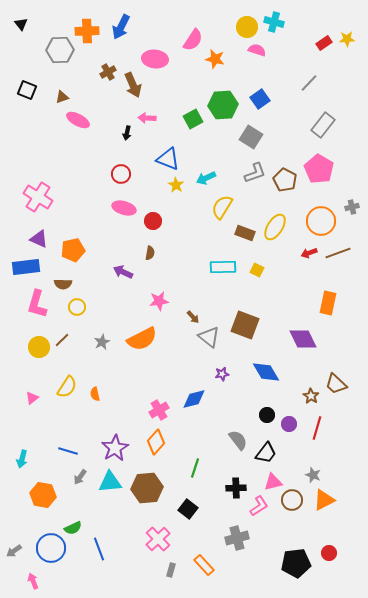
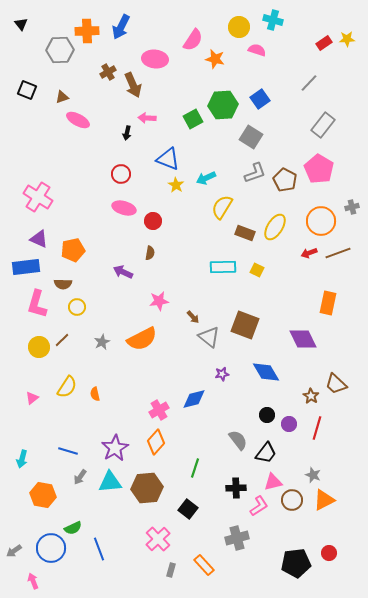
cyan cross at (274, 22): moved 1 px left, 2 px up
yellow circle at (247, 27): moved 8 px left
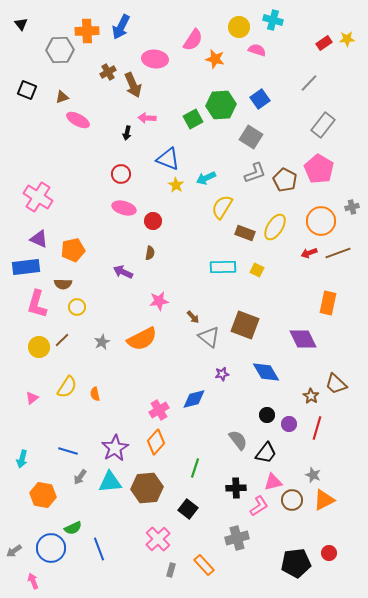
green hexagon at (223, 105): moved 2 px left
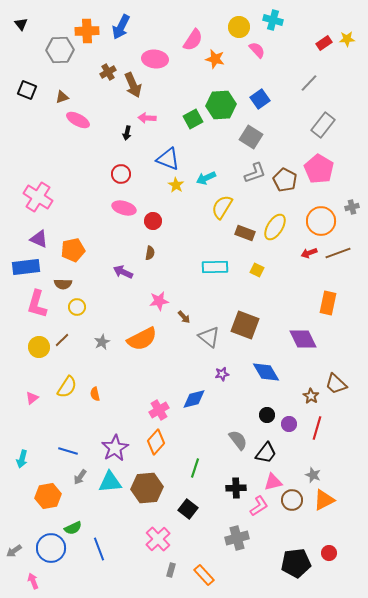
pink semicircle at (257, 50): rotated 30 degrees clockwise
cyan rectangle at (223, 267): moved 8 px left
brown arrow at (193, 317): moved 9 px left
orange hexagon at (43, 495): moved 5 px right, 1 px down; rotated 20 degrees counterclockwise
orange rectangle at (204, 565): moved 10 px down
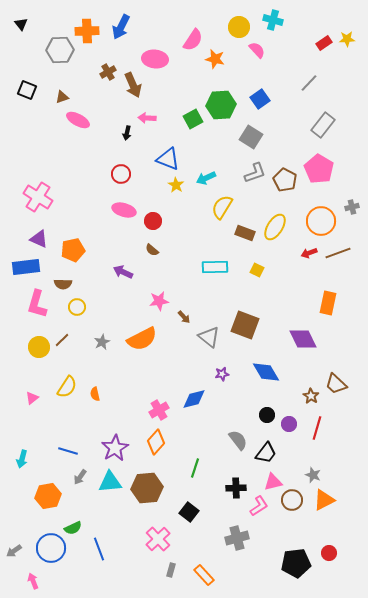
pink ellipse at (124, 208): moved 2 px down
brown semicircle at (150, 253): moved 2 px right, 3 px up; rotated 120 degrees clockwise
black square at (188, 509): moved 1 px right, 3 px down
